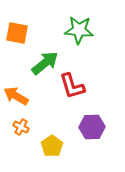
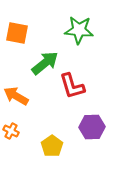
orange cross: moved 10 px left, 4 px down
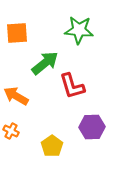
orange square: rotated 15 degrees counterclockwise
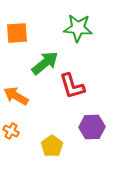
green star: moved 1 px left, 2 px up
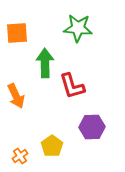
green arrow: rotated 52 degrees counterclockwise
orange arrow: rotated 145 degrees counterclockwise
orange cross: moved 9 px right, 25 px down; rotated 28 degrees clockwise
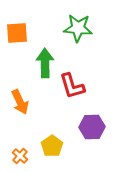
orange arrow: moved 4 px right, 6 px down
orange cross: rotated 14 degrees counterclockwise
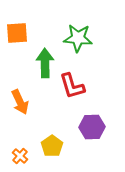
green star: moved 10 px down
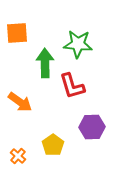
green star: moved 6 px down
orange arrow: rotated 30 degrees counterclockwise
yellow pentagon: moved 1 px right, 1 px up
orange cross: moved 2 px left
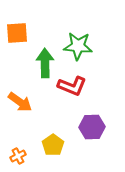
green star: moved 2 px down
red L-shape: rotated 52 degrees counterclockwise
orange cross: rotated 21 degrees clockwise
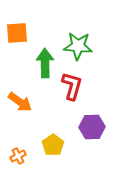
red L-shape: rotated 96 degrees counterclockwise
